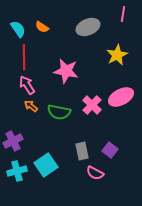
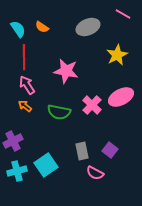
pink line: rotated 70 degrees counterclockwise
orange arrow: moved 6 px left
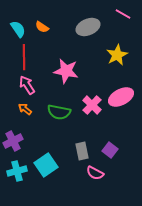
orange arrow: moved 3 px down
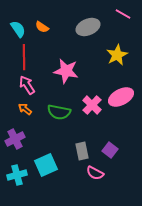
purple cross: moved 2 px right, 2 px up
cyan square: rotated 10 degrees clockwise
cyan cross: moved 4 px down
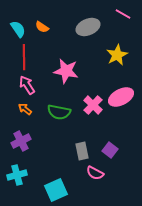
pink cross: moved 1 px right
purple cross: moved 6 px right, 2 px down
cyan square: moved 10 px right, 25 px down
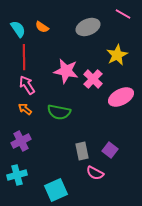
pink cross: moved 26 px up
